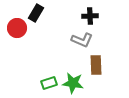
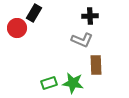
black rectangle: moved 2 px left
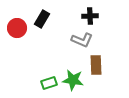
black rectangle: moved 8 px right, 6 px down
green star: moved 3 px up
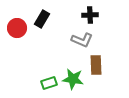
black cross: moved 1 px up
green star: moved 1 px up
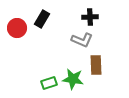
black cross: moved 2 px down
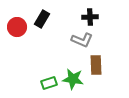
red circle: moved 1 px up
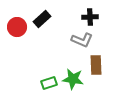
black rectangle: rotated 18 degrees clockwise
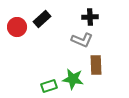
green rectangle: moved 3 px down
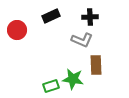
black rectangle: moved 9 px right, 3 px up; rotated 18 degrees clockwise
red circle: moved 3 px down
green rectangle: moved 2 px right
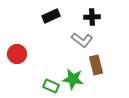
black cross: moved 2 px right
red circle: moved 24 px down
gray L-shape: rotated 15 degrees clockwise
brown rectangle: rotated 12 degrees counterclockwise
green rectangle: rotated 42 degrees clockwise
